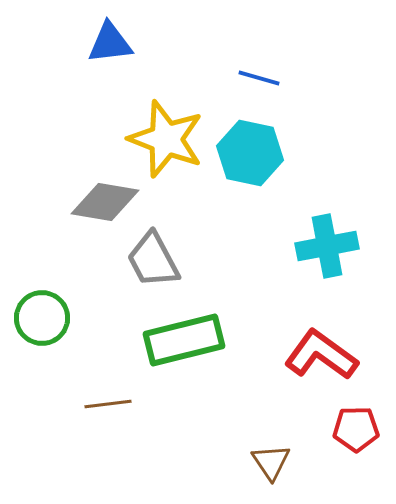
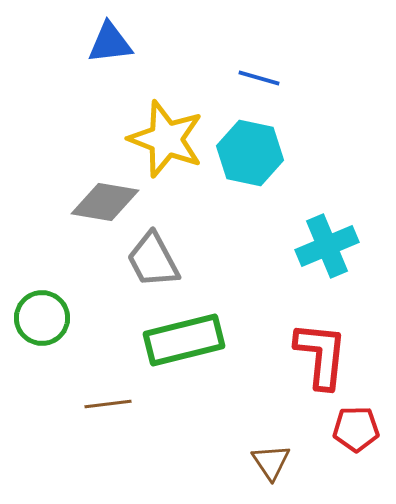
cyan cross: rotated 12 degrees counterclockwise
red L-shape: rotated 60 degrees clockwise
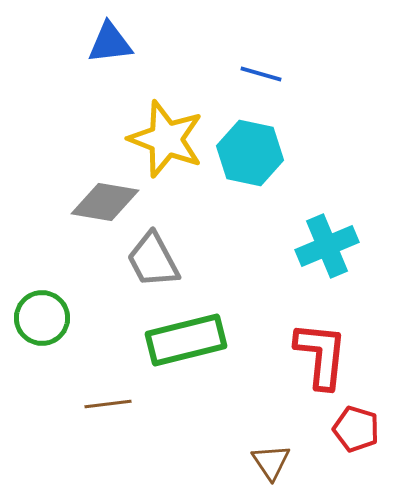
blue line: moved 2 px right, 4 px up
green rectangle: moved 2 px right
red pentagon: rotated 18 degrees clockwise
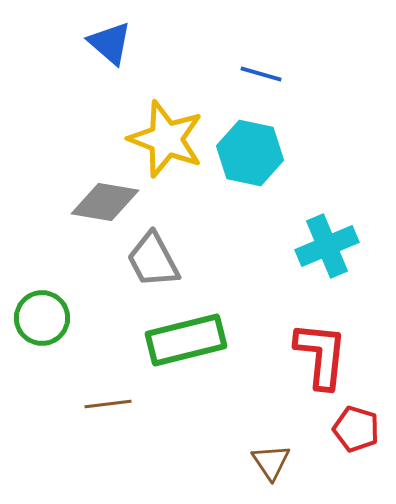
blue triangle: rotated 48 degrees clockwise
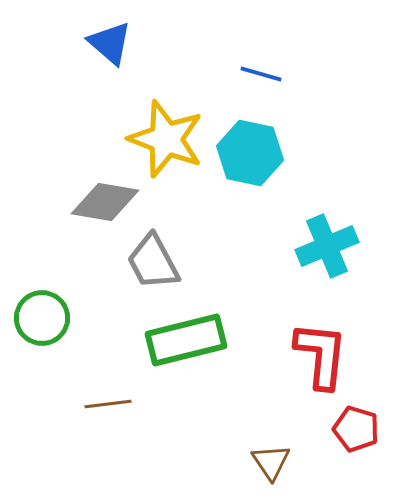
gray trapezoid: moved 2 px down
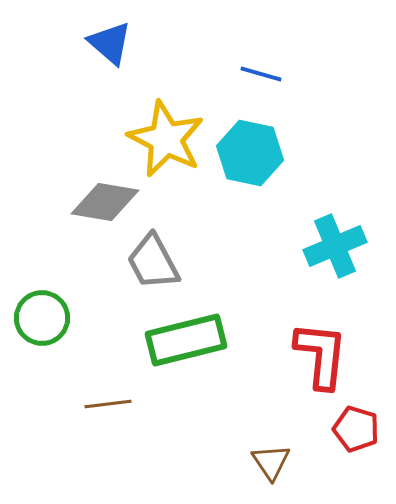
yellow star: rotated 6 degrees clockwise
cyan cross: moved 8 px right
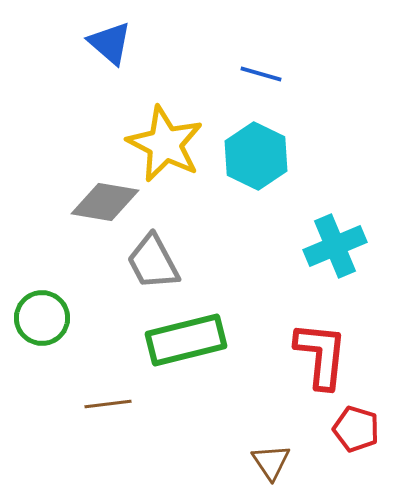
yellow star: moved 1 px left, 5 px down
cyan hexagon: moved 6 px right, 3 px down; rotated 14 degrees clockwise
